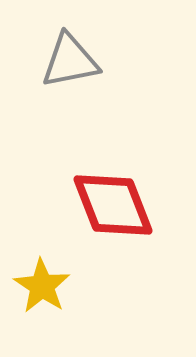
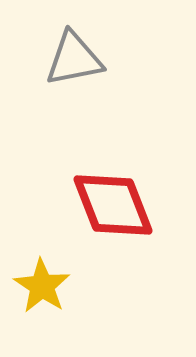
gray triangle: moved 4 px right, 2 px up
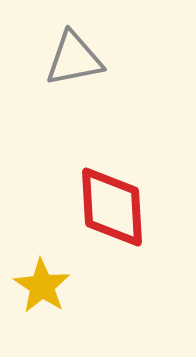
red diamond: moved 1 px left, 2 px down; rotated 18 degrees clockwise
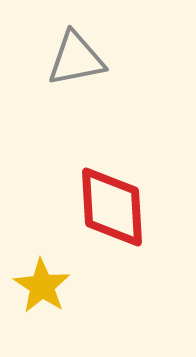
gray triangle: moved 2 px right
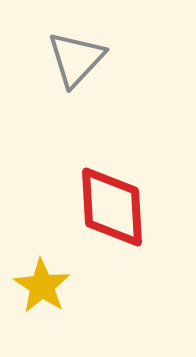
gray triangle: rotated 36 degrees counterclockwise
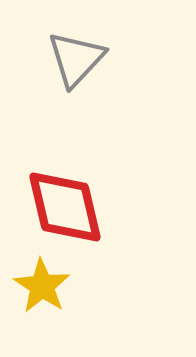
red diamond: moved 47 px left; rotated 10 degrees counterclockwise
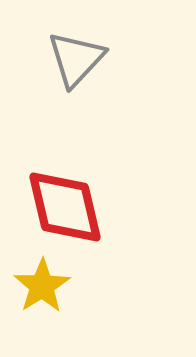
yellow star: rotated 6 degrees clockwise
